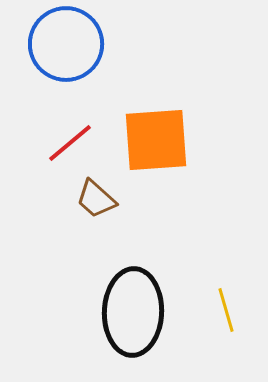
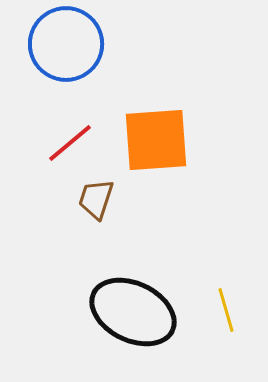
brown trapezoid: rotated 66 degrees clockwise
black ellipse: rotated 66 degrees counterclockwise
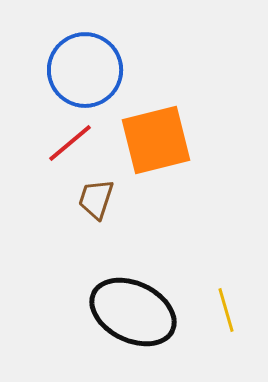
blue circle: moved 19 px right, 26 px down
orange square: rotated 10 degrees counterclockwise
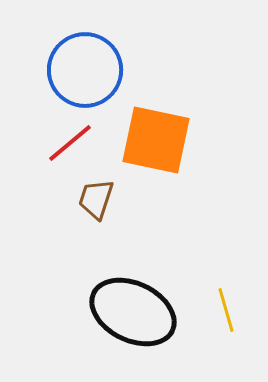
orange square: rotated 26 degrees clockwise
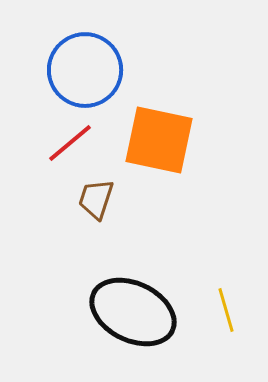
orange square: moved 3 px right
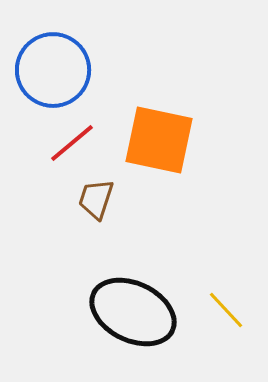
blue circle: moved 32 px left
red line: moved 2 px right
yellow line: rotated 27 degrees counterclockwise
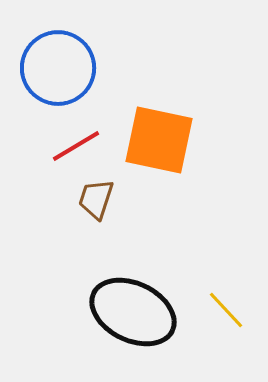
blue circle: moved 5 px right, 2 px up
red line: moved 4 px right, 3 px down; rotated 9 degrees clockwise
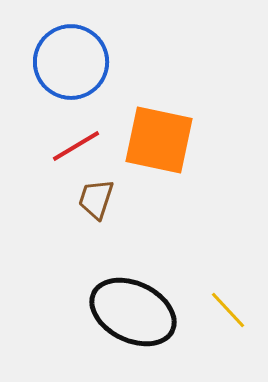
blue circle: moved 13 px right, 6 px up
yellow line: moved 2 px right
